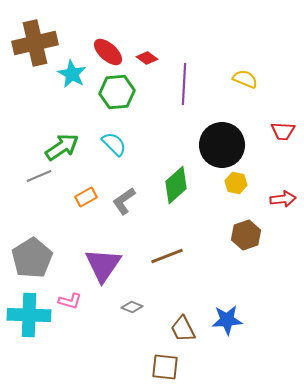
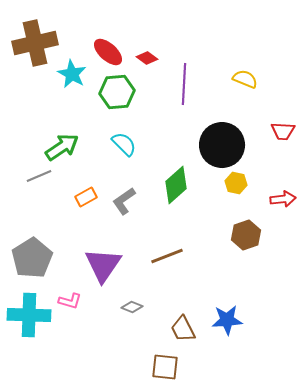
cyan semicircle: moved 10 px right
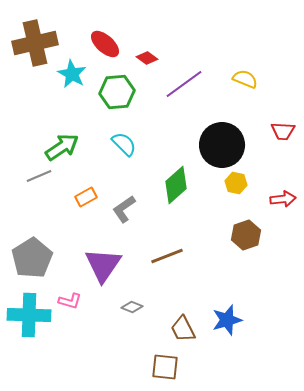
red ellipse: moved 3 px left, 8 px up
purple line: rotated 51 degrees clockwise
gray L-shape: moved 8 px down
blue star: rotated 12 degrees counterclockwise
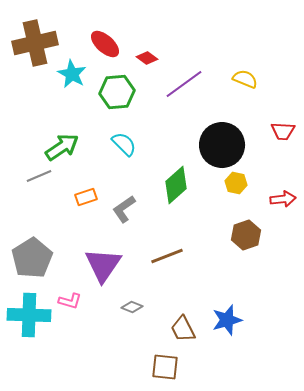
orange rectangle: rotated 10 degrees clockwise
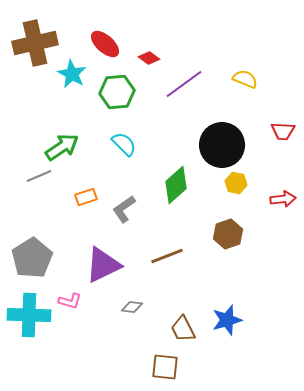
red diamond: moved 2 px right
brown hexagon: moved 18 px left, 1 px up
purple triangle: rotated 30 degrees clockwise
gray diamond: rotated 15 degrees counterclockwise
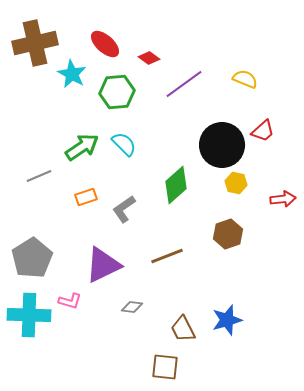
red trapezoid: moved 20 px left; rotated 45 degrees counterclockwise
green arrow: moved 20 px right
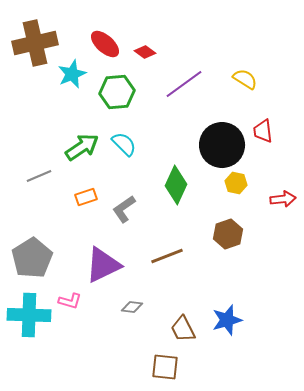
red diamond: moved 4 px left, 6 px up
cyan star: rotated 20 degrees clockwise
yellow semicircle: rotated 10 degrees clockwise
red trapezoid: rotated 125 degrees clockwise
green diamond: rotated 24 degrees counterclockwise
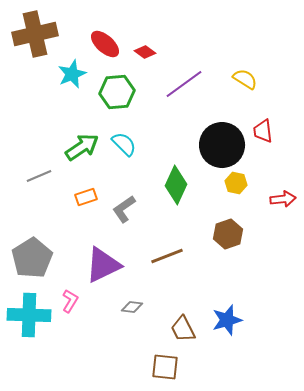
brown cross: moved 9 px up
pink L-shape: rotated 75 degrees counterclockwise
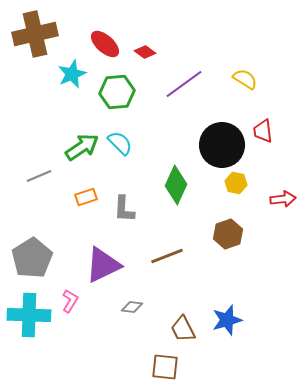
cyan semicircle: moved 4 px left, 1 px up
gray L-shape: rotated 52 degrees counterclockwise
